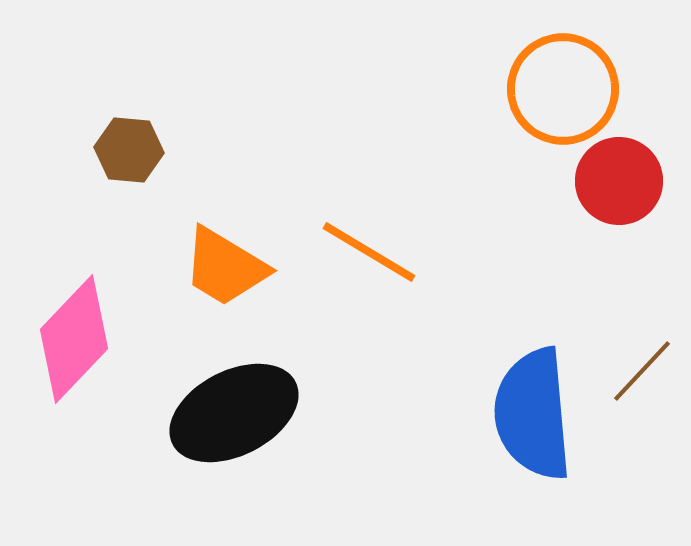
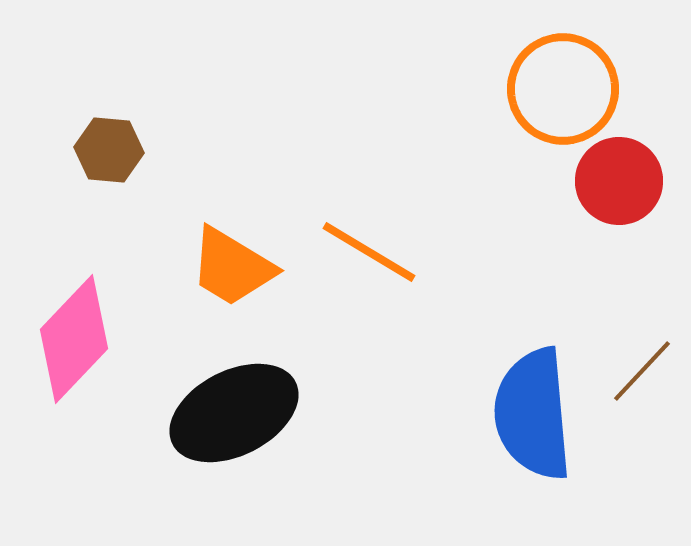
brown hexagon: moved 20 px left
orange trapezoid: moved 7 px right
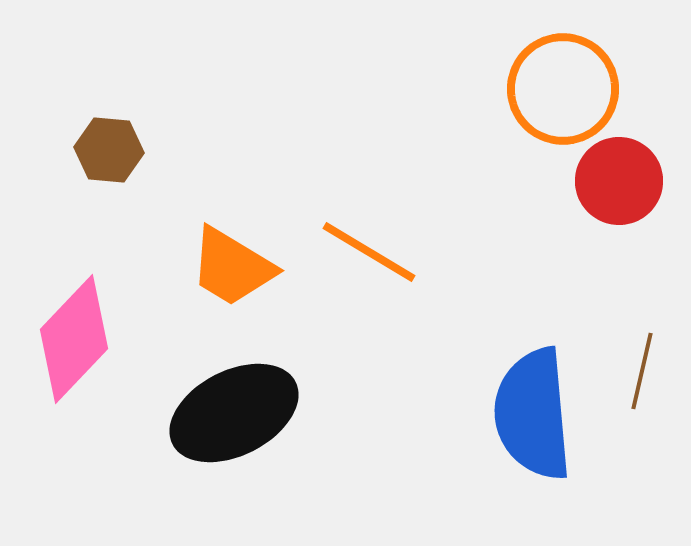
brown line: rotated 30 degrees counterclockwise
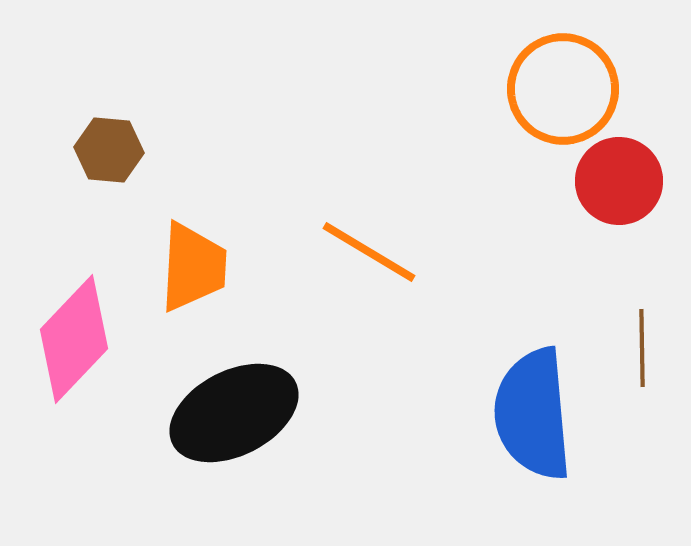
orange trapezoid: moved 39 px left; rotated 118 degrees counterclockwise
brown line: moved 23 px up; rotated 14 degrees counterclockwise
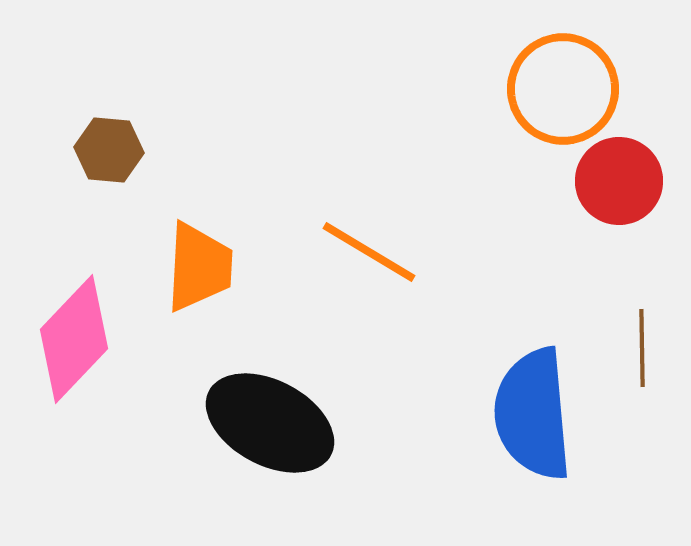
orange trapezoid: moved 6 px right
black ellipse: moved 36 px right, 10 px down; rotated 55 degrees clockwise
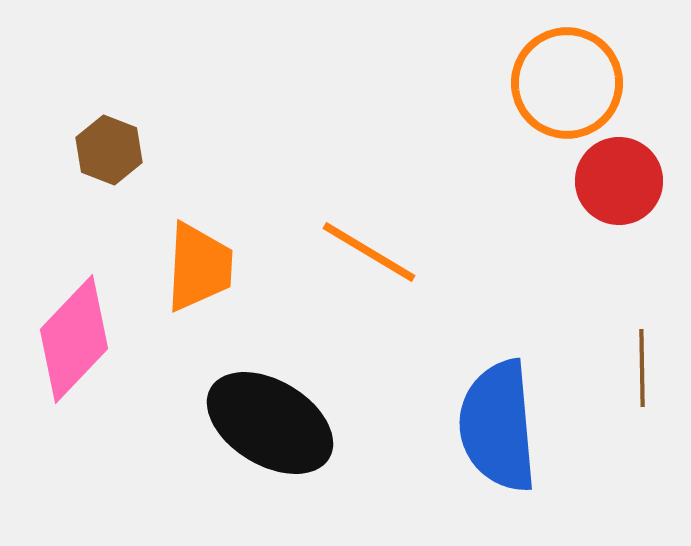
orange circle: moved 4 px right, 6 px up
brown hexagon: rotated 16 degrees clockwise
brown line: moved 20 px down
blue semicircle: moved 35 px left, 12 px down
black ellipse: rotated 3 degrees clockwise
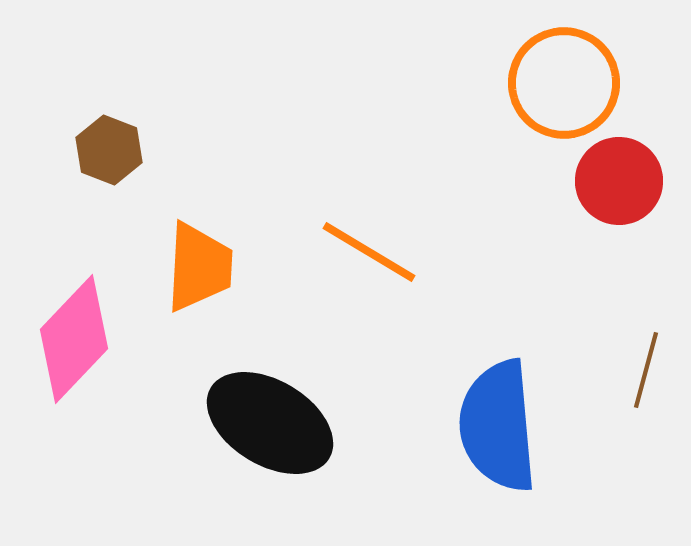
orange circle: moved 3 px left
brown line: moved 4 px right, 2 px down; rotated 16 degrees clockwise
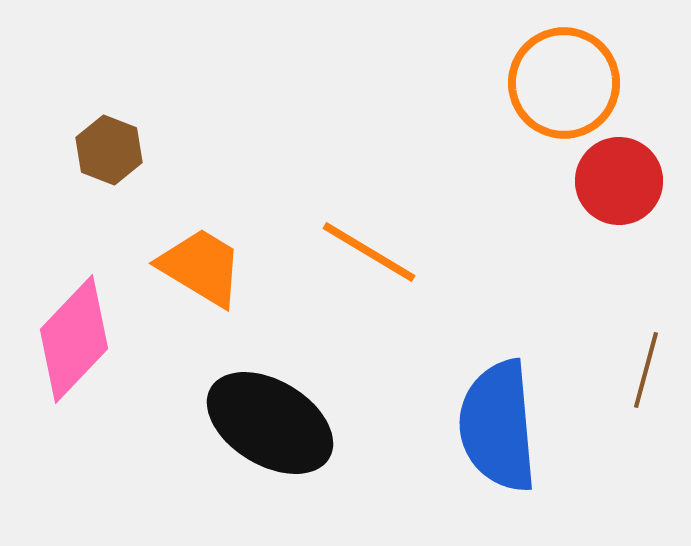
orange trapezoid: moved 2 px right; rotated 62 degrees counterclockwise
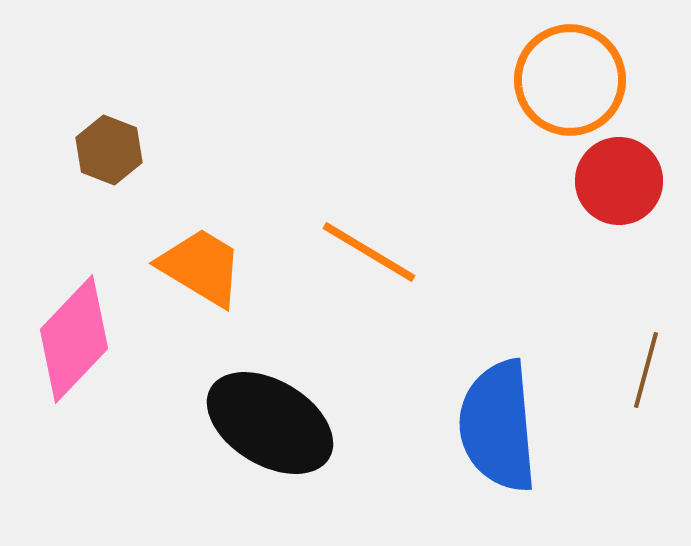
orange circle: moved 6 px right, 3 px up
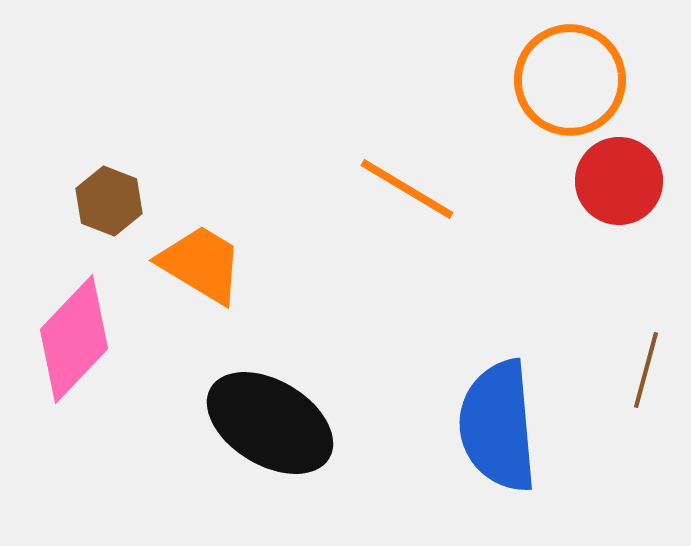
brown hexagon: moved 51 px down
orange line: moved 38 px right, 63 px up
orange trapezoid: moved 3 px up
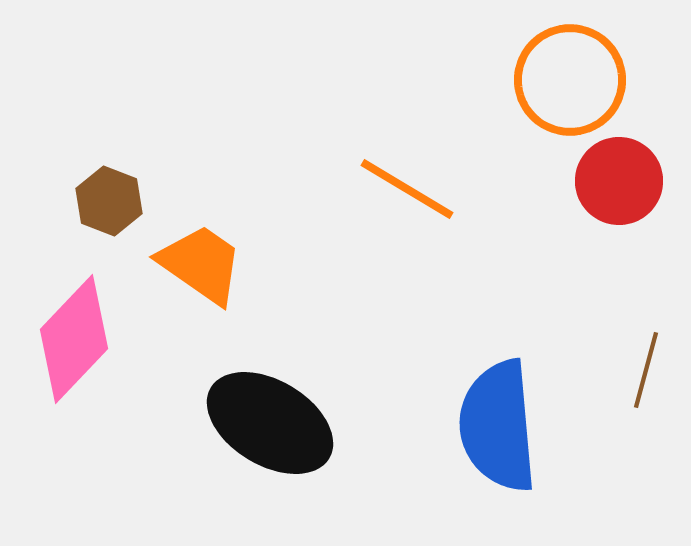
orange trapezoid: rotated 4 degrees clockwise
